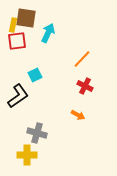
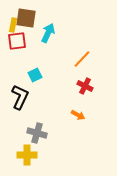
black L-shape: moved 2 px right, 1 px down; rotated 30 degrees counterclockwise
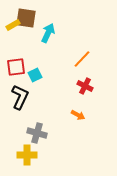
yellow rectangle: rotated 48 degrees clockwise
red square: moved 1 px left, 26 px down
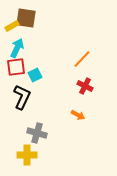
yellow rectangle: moved 1 px left, 1 px down
cyan arrow: moved 31 px left, 15 px down
black L-shape: moved 2 px right
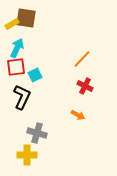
yellow rectangle: moved 2 px up
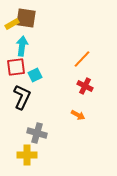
cyan arrow: moved 5 px right, 2 px up; rotated 18 degrees counterclockwise
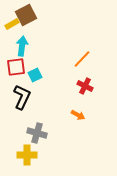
brown square: moved 3 px up; rotated 35 degrees counterclockwise
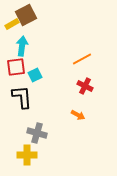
orange line: rotated 18 degrees clockwise
black L-shape: rotated 30 degrees counterclockwise
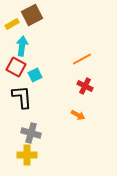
brown square: moved 6 px right
red square: rotated 36 degrees clockwise
gray cross: moved 6 px left
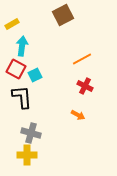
brown square: moved 31 px right
red square: moved 2 px down
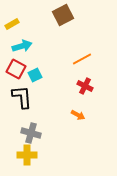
cyan arrow: rotated 66 degrees clockwise
